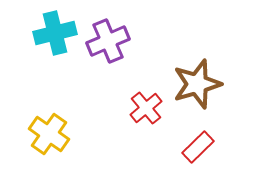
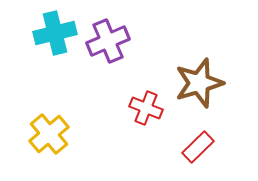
brown star: moved 2 px right, 1 px up
red cross: rotated 28 degrees counterclockwise
yellow cross: rotated 15 degrees clockwise
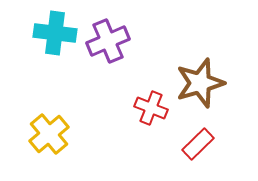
cyan cross: rotated 21 degrees clockwise
brown star: moved 1 px right
red cross: moved 5 px right
red rectangle: moved 3 px up
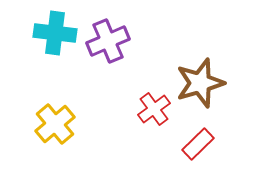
red cross: moved 3 px right, 1 px down; rotated 32 degrees clockwise
yellow cross: moved 6 px right, 10 px up
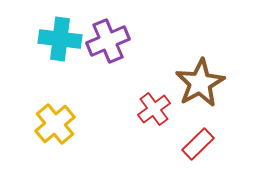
cyan cross: moved 5 px right, 6 px down
brown star: rotated 12 degrees counterclockwise
